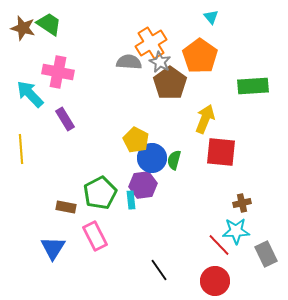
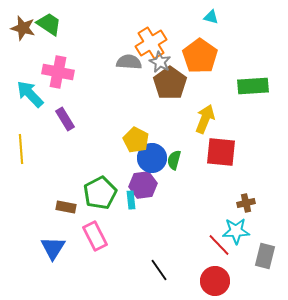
cyan triangle: rotated 35 degrees counterclockwise
brown cross: moved 4 px right
gray rectangle: moved 1 px left, 2 px down; rotated 40 degrees clockwise
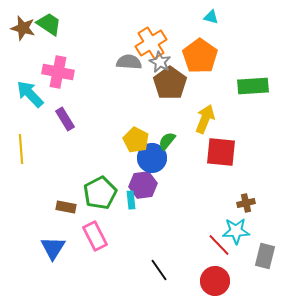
green semicircle: moved 7 px left, 19 px up; rotated 24 degrees clockwise
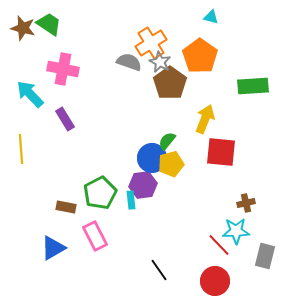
gray semicircle: rotated 15 degrees clockwise
pink cross: moved 5 px right, 3 px up
yellow pentagon: moved 35 px right, 24 px down; rotated 30 degrees clockwise
blue triangle: rotated 28 degrees clockwise
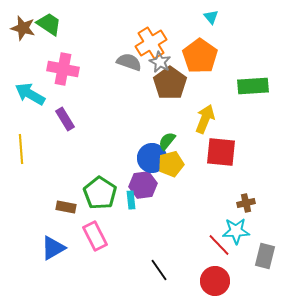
cyan triangle: rotated 35 degrees clockwise
cyan arrow: rotated 16 degrees counterclockwise
green pentagon: rotated 12 degrees counterclockwise
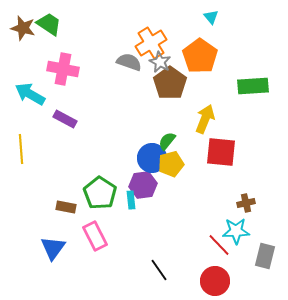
purple rectangle: rotated 30 degrees counterclockwise
blue triangle: rotated 24 degrees counterclockwise
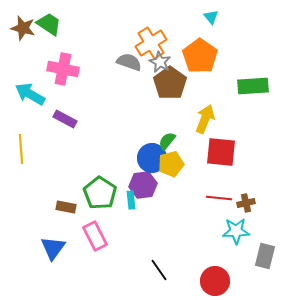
red line: moved 47 px up; rotated 40 degrees counterclockwise
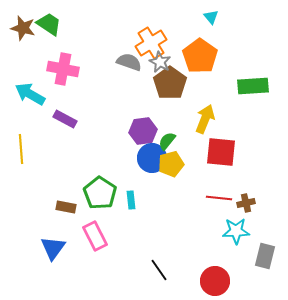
purple hexagon: moved 54 px up
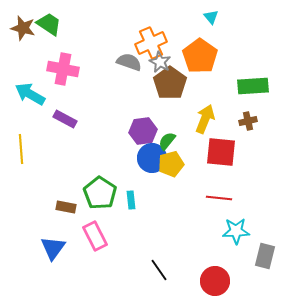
orange cross: rotated 8 degrees clockwise
brown cross: moved 2 px right, 82 px up
